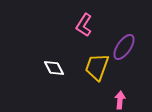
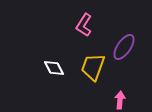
yellow trapezoid: moved 4 px left
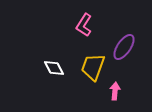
pink arrow: moved 5 px left, 9 px up
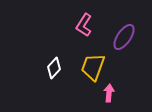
purple ellipse: moved 10 px up
white diamond: rotated 70 degrees clockwise
pink arrow: moved 6 px left, 2 px down
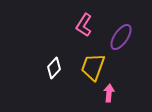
purple ellipse: moved 3 px left
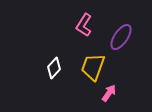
pink arrow: rotated 30 degrees clockwise
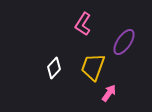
pink L-shape: moved 1 px left, 1 px up
purple ellipse: moved 3 px right, 5 px down
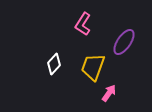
white diamond: moved 4 px up
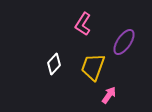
pink arrow: moved 2 px down
